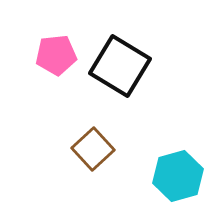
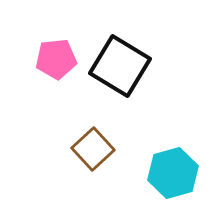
pink pentagon: moved 4 px down
cyan hexagon: moved 5 px left, 3 px up
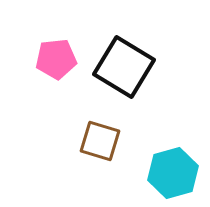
black square: moved 4 px right, 1 px down
brown square: moved 7 px right, 8 px up; rotated 30 degrees counterclockwise
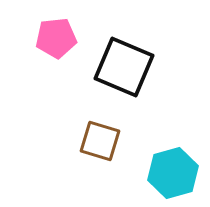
pink pentagon: moved 21 px up
black square: rotated 8 degrees counterclockwise
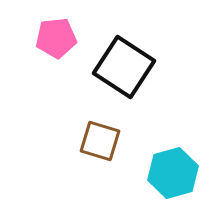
black square: rotated 10 degrees clockwise
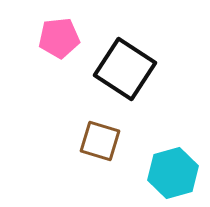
pink pentagon: moved 3 px right
black square: moved 1 px right, 2 px down
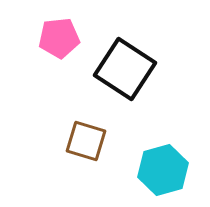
brown square: moved 14 px left
cyan hexagon: moved 10 px left, 3 px up
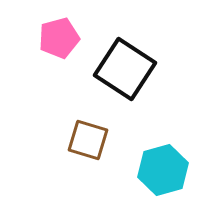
pink pentagon: rotated 9 degrees counterclockwise
brown square: moved 2 px right, 1 px up
